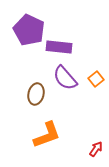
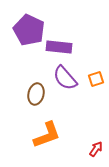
orange square: rotated 21 degrees clockwise
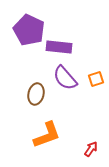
red arrow: moved 5 px left
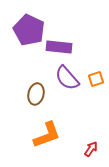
purple semicircle: moved 2 px right
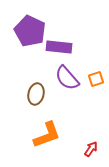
purple pentagon: moved 1 px right, 1 px down
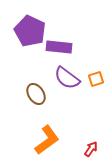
purple semicircle: rotated 12 degrees counterclockwise
brown ellipse: rotated 45 degrees counterclockwise
orange L-shape: moved 5 px down; rotated 16 degrees counterclockwise
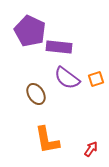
orange L-shape: rotated 116 degrees clockwise
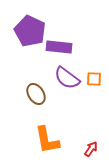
orange square: moved 2 px left; rotated 21 degrees clockwise
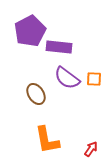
purple pentagon: rotated 20 degrees clockwise
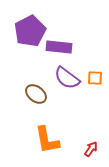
orange square: moved 1 px right, 1 px up
brown ellipse: rotated 20 degrees counterclockwise
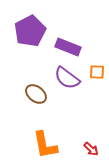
purple rectangle: moved 9 px right; rotated 15 degrees clockwise
orange square: moved 2 px right, 6 px up
orange L-shape: moved 2 px left, 5 px down
red arrow: rotated 98 degrees clockwise
